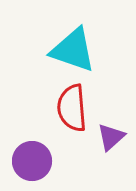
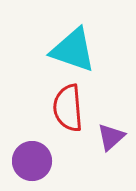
red semicircle: moved 4 px left
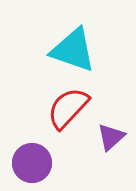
red semicircle: rotated 48 degrees clockwise
purple circle: moved 2 px down
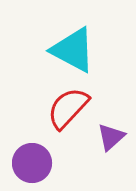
cyan triangle: rotated 9 degrees clockwise
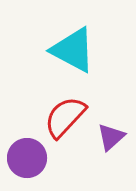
red semicircle: moved 3 px left, 9 px down
purple circle: moved 5 px left, 5 px up
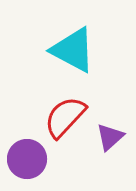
purple triangle: moved 1 px left
purple circle: moved 1 px down
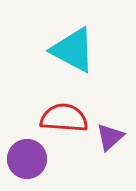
red semicircle: moved 1 px left, 1 px down; rotated 51 degrees clockwise
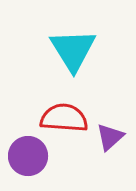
cyan triangle: rotated 30 degrees clockwise
purple circle: moved 1 px right, 3 px up
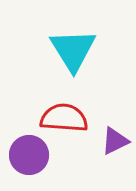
purple triangle: moved 5 px right, 4 px down; rotated 16 degrees clockwise
purple circle: moved 1 px right, 1 px up
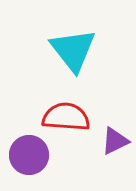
cyan triangle: rotated 6 degrees counterclockwise
red semicircle: moved 2 px right, 1 px up
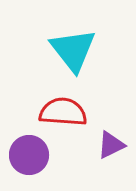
red semicircle: moved 3 px left, 5 px up
purple triangle: moved 4 px left, 4 px down
